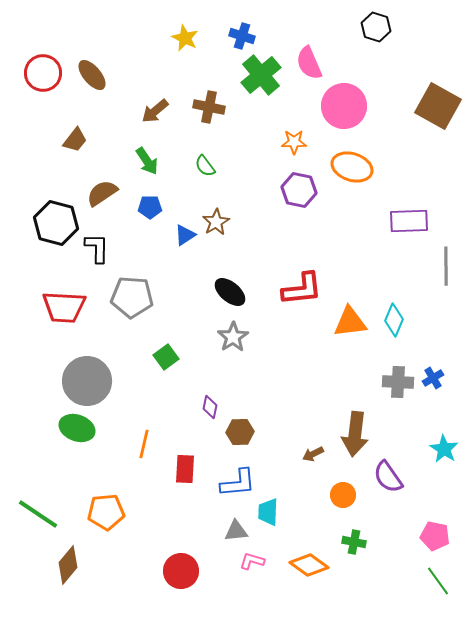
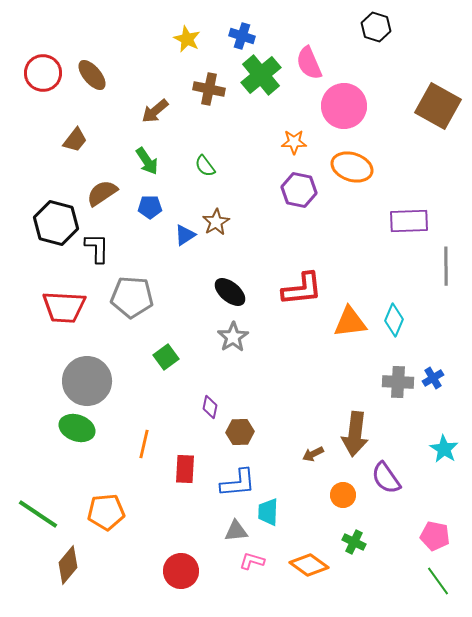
yellow star at (185, 38): moved 2 px right, 1 px down
brown cross at (209, 107): moved 18 px up
purple semicircle at (388, 477): moved 2 px left, 1 px down
green cross at (354, 542): rotated 15 degrees clockwise
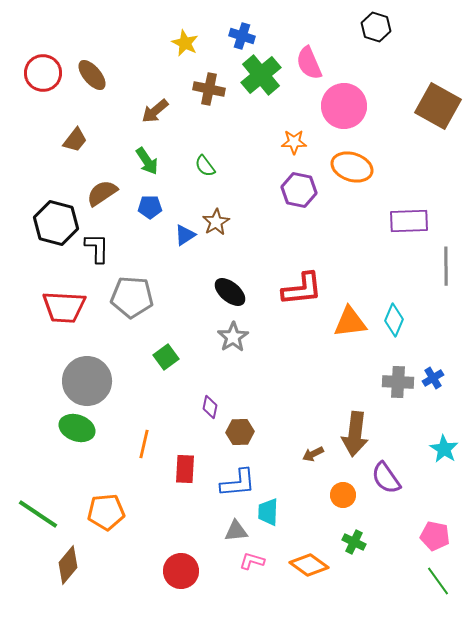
yellow star at (187, 39): moved 2 px left, 4 px down
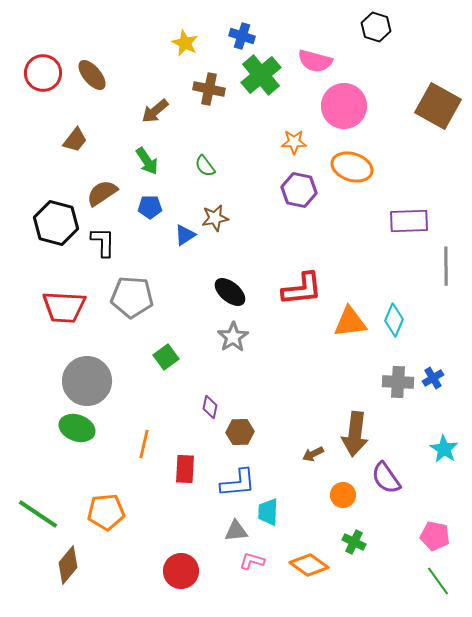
pink semicircle at (309, 63): moved 6 px right, 2 px up; rotated 52 degrees counterclockwise
brown star at (216, 222): moved 1 px left, 4 px up; rotated 20 degrees clockwise
black L-shape at (97, 248): moved 6 px right, 6 px up
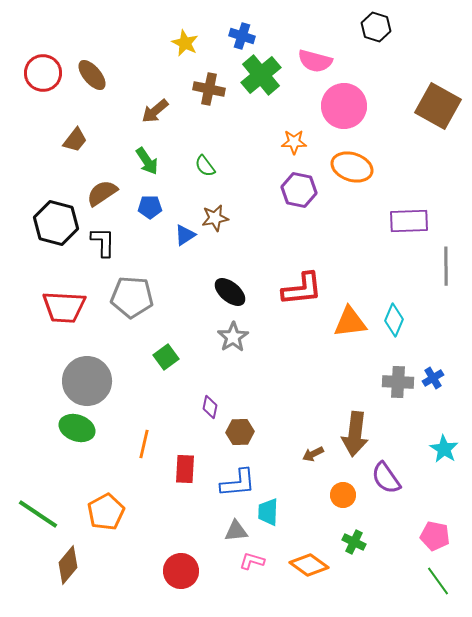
orange pentagon at (106, 512): rotated 24 degrees counterclockwise
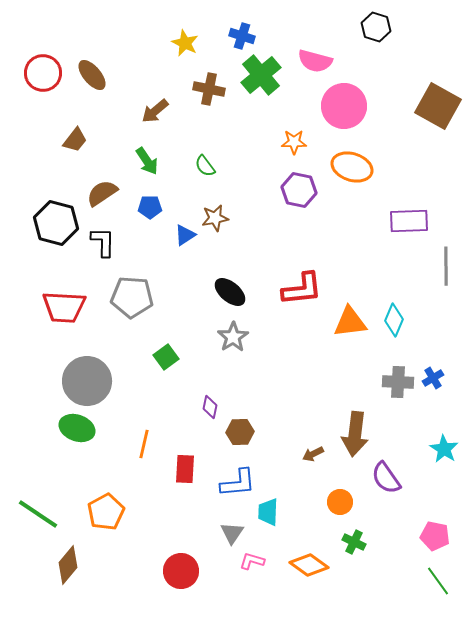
orange circle at (343, 495): moved 3 px left, 7 px down
gray triangle at (236, 531): moved 4 px left, 2 px down; rotated 50 degrees counterclockwise
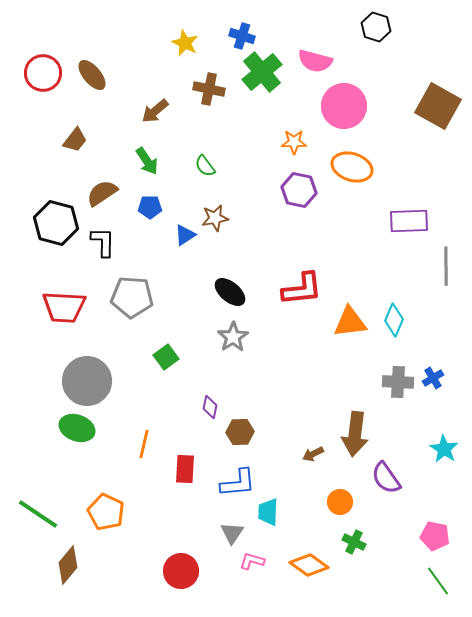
green cross at (261, 75): moved 1 px right, 3 px up
orange pentagon at (106, 512): rotated 18 degrees counterclockwise
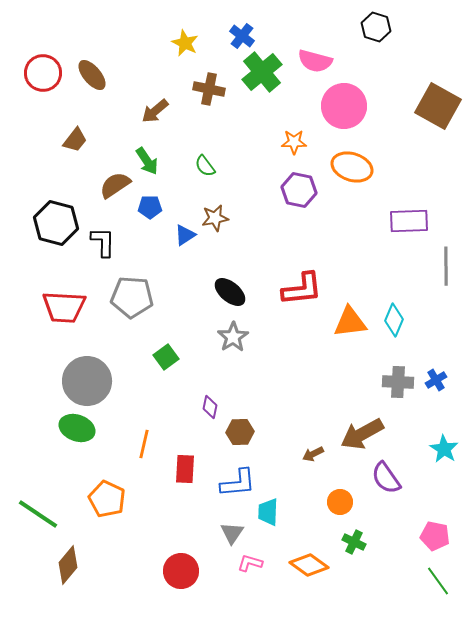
blue cross at (242, 36): rotated 20 degrees clockwise
brown semicircle at (102, 193): moved 13 px right, 8 px up
blue cross at (433, 378): moved 3 px right, 2 px down
brown arrow at (355, 434): moved 7 px right; rotated 54 degrees clockwise
orange pentagon at (106, 512): moved 1 px right, 13 px up
pink L-shape at (252, 561): moved 2 px left, 2 px down
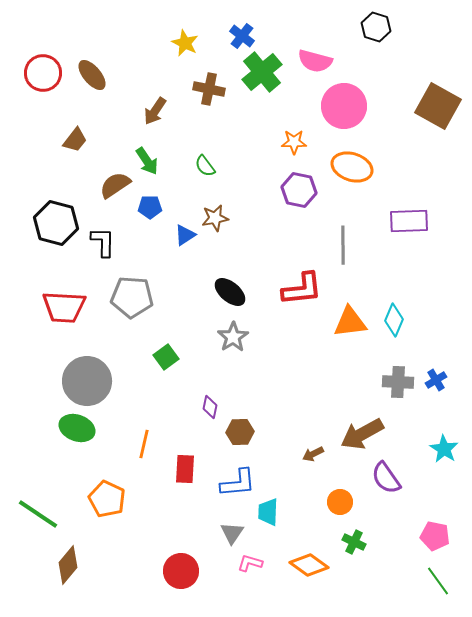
brown arrow at (155, 111): rotated 16 degrees counterclockwise
gray line at (446, 266): moved 103 px left, 21 px up
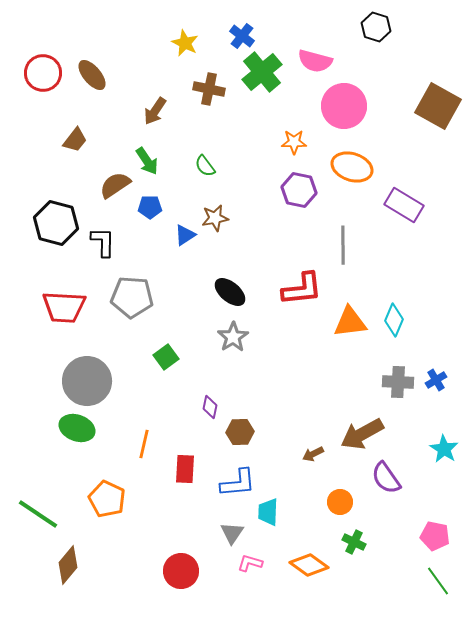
purple rectangle at (409, 221): moved 5 px left, 16 px up; rotated 33 degrees clockwise
